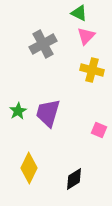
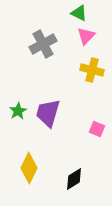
pink square: moved 2 px left, 1 px up
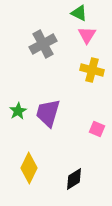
pink triangle: moved 1 px right, 1 px up; rotated 12 degrees counterclockwise
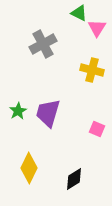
pink triangle: moved 10 px right, 7 px up
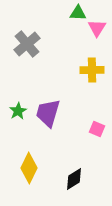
green triangle: moved 1 px left; rotated 24 degrees counterclockwise
gray cross: moved 16 px left; rotated 12 degrees counterclockwise
yellow cross: rotated 15 degrees counterclockwise
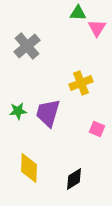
gray cross: moved 2 px down
yellow cross: moved 11 px left, 13 px down; rotated 20 degrees counterclockwise
green star: rotated 24 degrees clockwise
yellow diamond: rotated 24 degrees counterclockwise
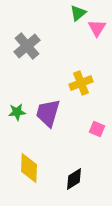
green triangle: rotated 42 degrees counterclockwise
green star: moved 1 px left, 1 px down
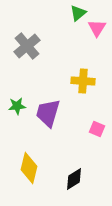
yellow cross: moved 2 px right, 2 px up; rotated 25 degrees clockwise
green star: moved 6 px up
yellow diamond: rotated 12 degrees clockwise
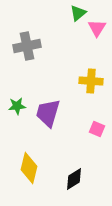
gray cross: rotated 28 degrees clockwise
yellow cross: moved 8 px right
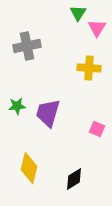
green triangle: rotated 18 degrees counterclockwise
yellow cross: moved 2 px left, 13 px up
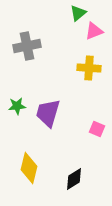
green triangle: rotated 18 degrees clockwise
pink triangle: moved 3 px left, 3 px down; rotated 36 degrees clockwise
